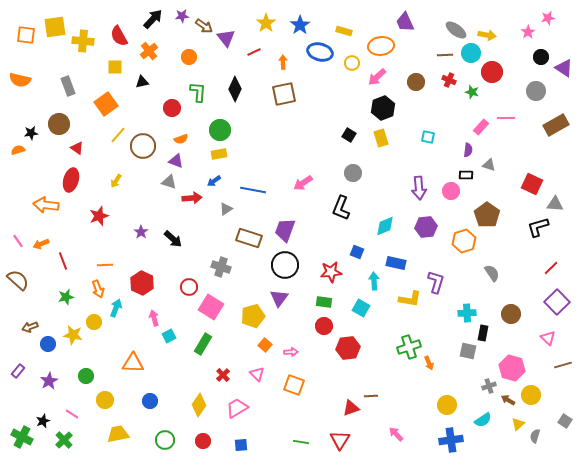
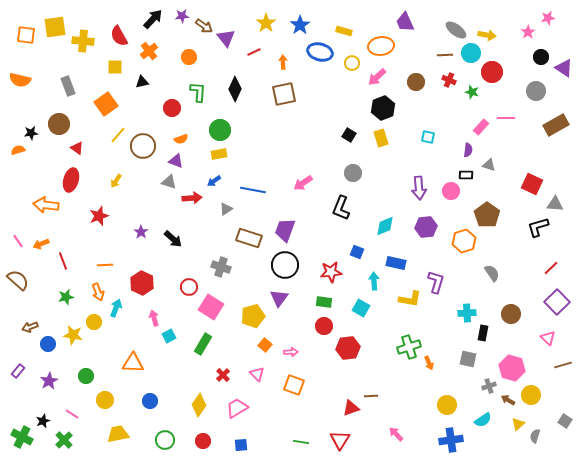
orange arrow at (98, 289): moved 3 px down
gray square at (468, 351): moved 8 px down
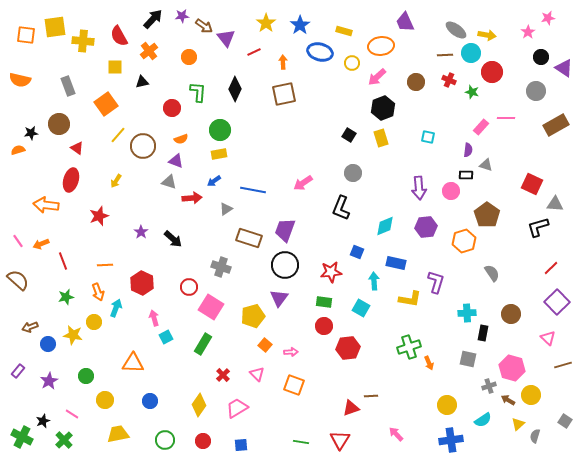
gray triangle at (489, 165): moved 3 px left
cyan square at (169, 336): moved 3 px left, 1 px down
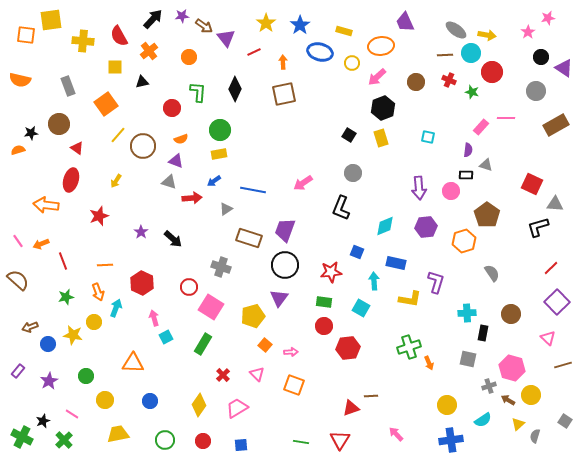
yellow square at (55, 27): moved 4 px left, 7 px up
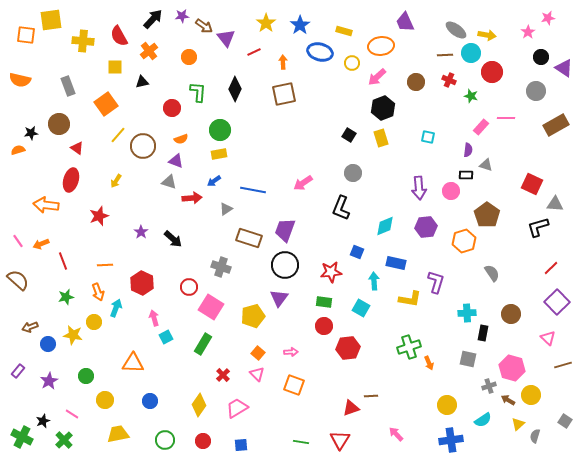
green star at (472, 92): moved 1 px left, 4 px down
orange square at (265, 345): moved 7 px left, 8 px down
